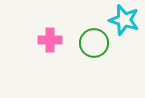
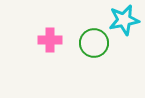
cyan star: rotated 28 degrees counterclockwise
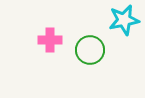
green circle: moved 4 px left, 7 px down
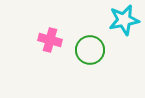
pink cross: rotated 15 degrees clockwise
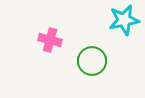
green circle: moved 2 px right, 11 px down
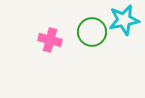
green circle: moved 29 px up
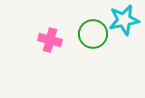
green circle: moved 1 px right, 2 px down
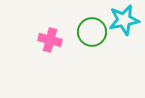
green circle: moved 1 px left, 2 px up
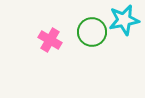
pink cross: rotated 15 degrees clockwise
